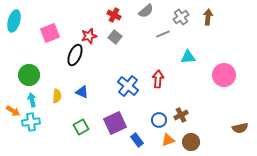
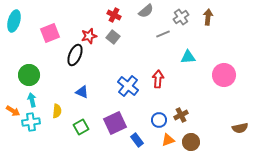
gray square: moved 2 px left
yellow semicircle: moved 15 px down
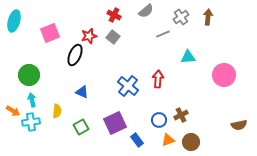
brown semicircle: moved 1 px left, 3 px up
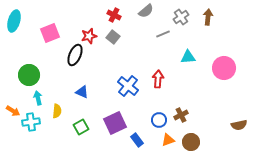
pink circle: moved 7 px up
cyan arrow: moved 6 px right, 2 px up
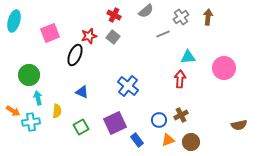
red arrow: moved 22 px right
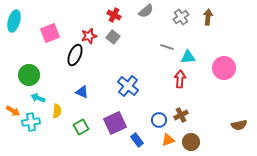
gray line: moved 4 px right, 13 px down; rotated 40 degrees clockwise
cyan arrow: rotated 56 degrees counterclockwise
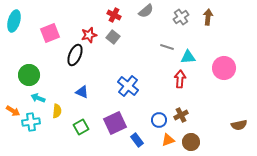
red star: moved 1 px up
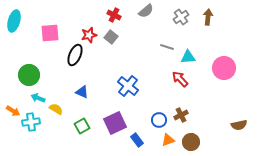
pink square: rotated 18 degrees clockwise
gray square: moved 2 px left
red arrow: rotated 48 degrees counterclockwise
yellow semicircle: moved 1 px left, 2 px up; rotated 64 degrees counterclockwise
green square: moved 1 px right, 1 px up
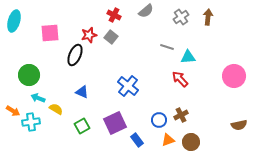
pink circle: moved 10 px right, 8 px down
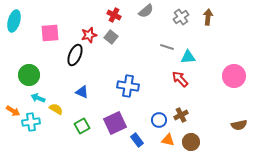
blue cross: rotated 30 degrees counterclockwise
orange triangle: rotated 32 degrees clockwise
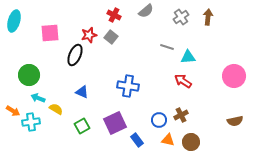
red arrow: moved 3 px right, 2 px down; rotated 12 degrees counterclockwise
brown semicircle: moved 4 px left, 4 px up
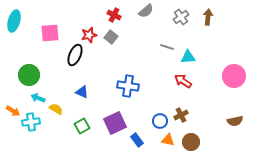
blue circle: moved 1 px right, 1 px down
